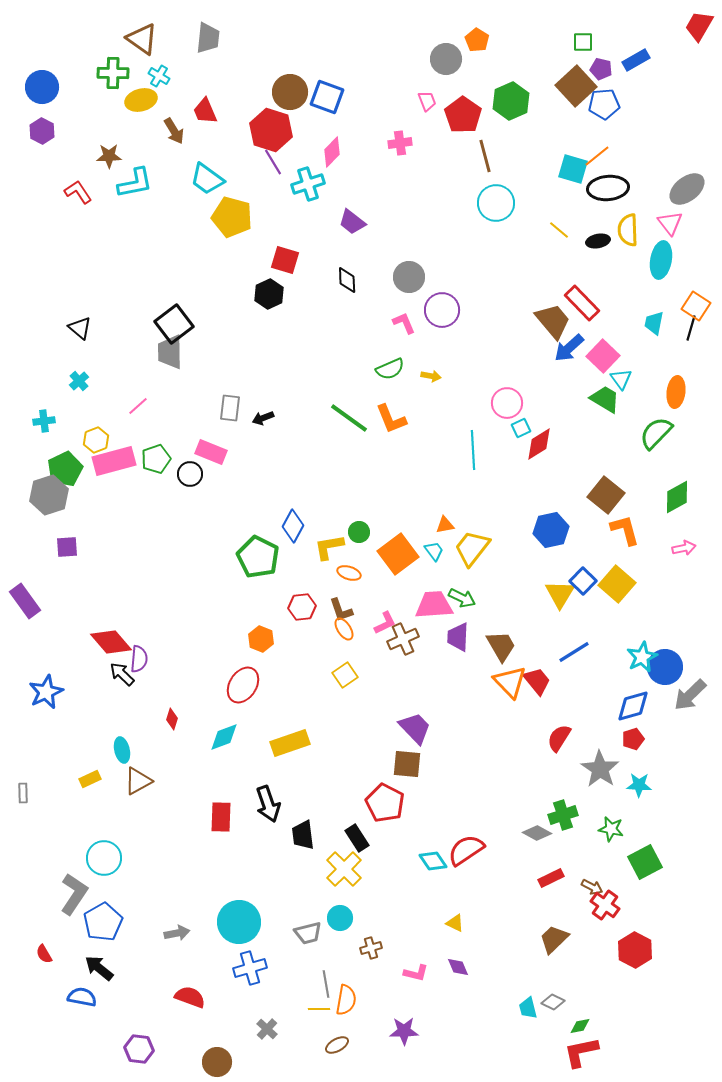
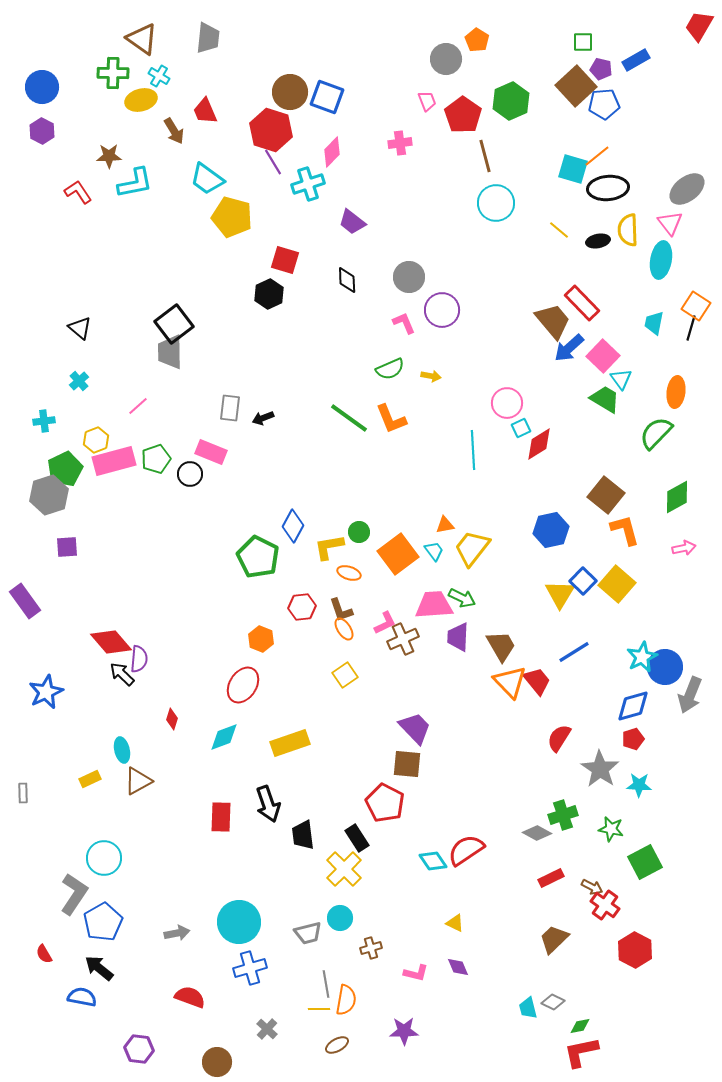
gray arrow at (690, 695): rotated 24 degrees counterclockwise
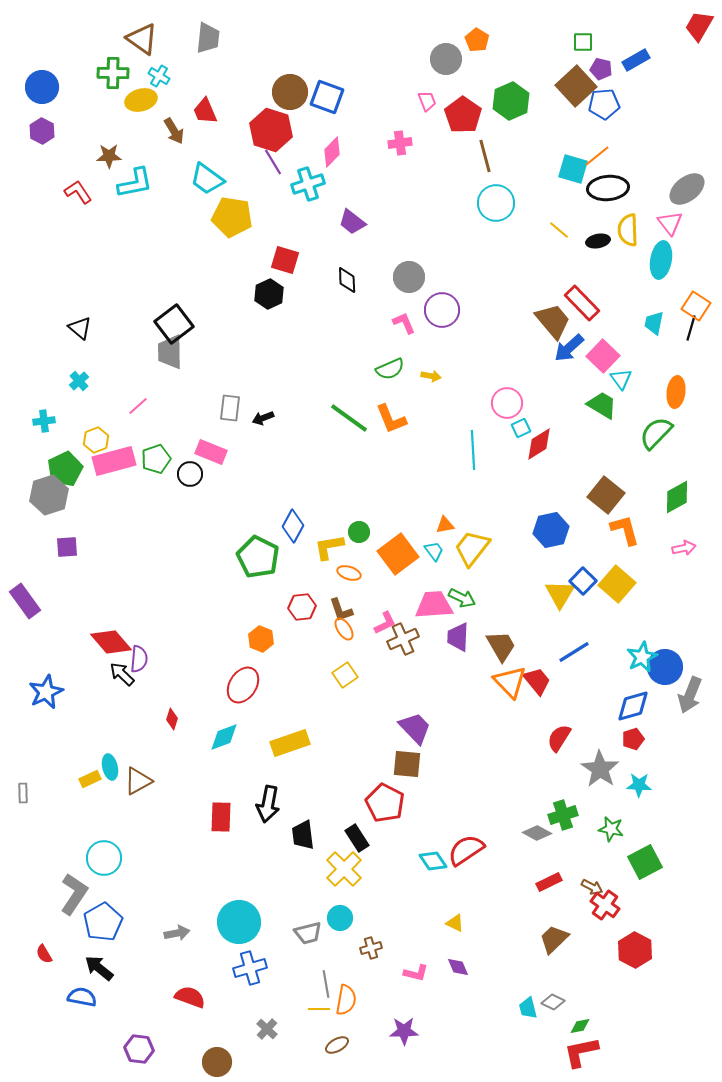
yellow pentagon at (232, 217): rotated 6 degrees counterclockwise
green trapezoid at (605, 399): moved 3 px left, 6 px down
cyan ellipse at (122, 750): moved 12 px left, 17 px down
black arrow at (268, 804): rotated 30 degrees clockwise
red rectangle at (551, 878): moved 2 px left, 4 px down
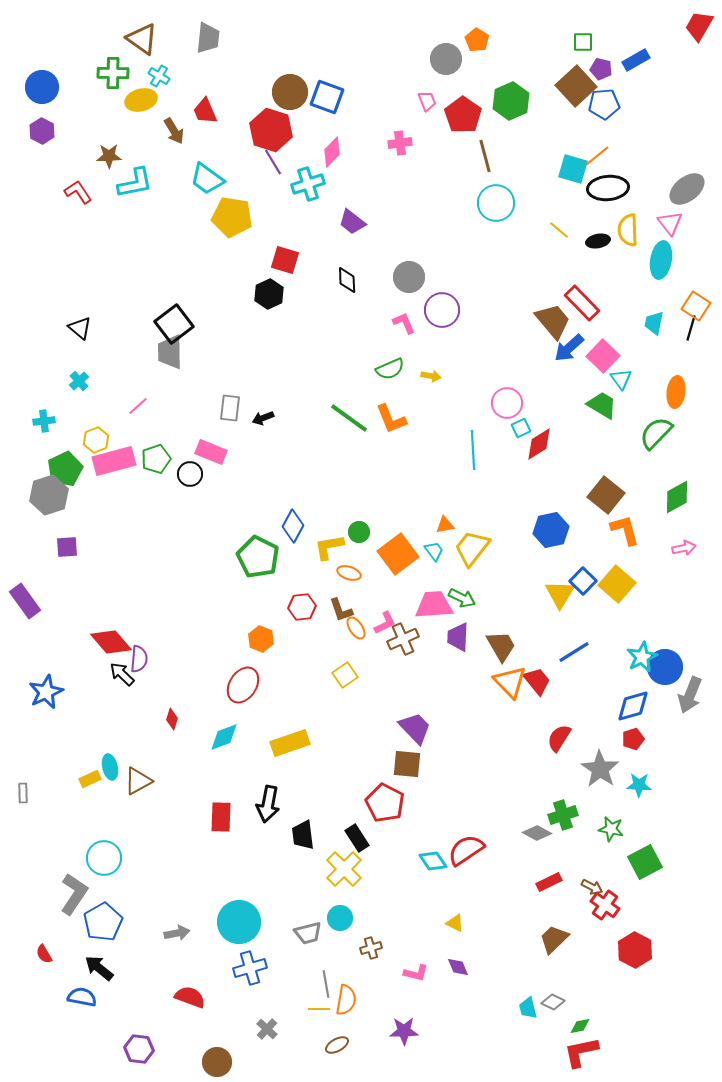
orange ellipse at (344, 629): moved 12 px right, 1 px up
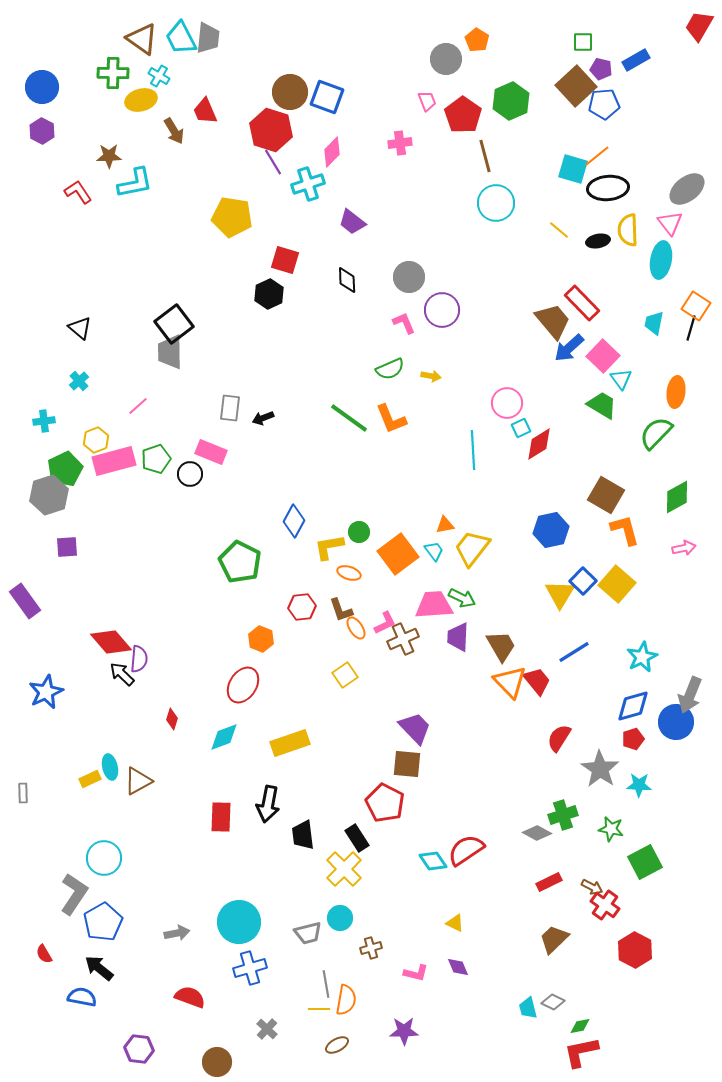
cyan trapezoid at (207, 179): moved 26 px left, 141 px up; rotated 27 degrees clockwise
brown square at (606, 495): rotated 9 degrees counterclockwise
blue diamond at (293, 526): moved 1 px right, 5 px up
green pentagon at (258, 557): moved 18 px left, 5 px down
blue circle at (665, 667): moved 11 px right, 55 px down
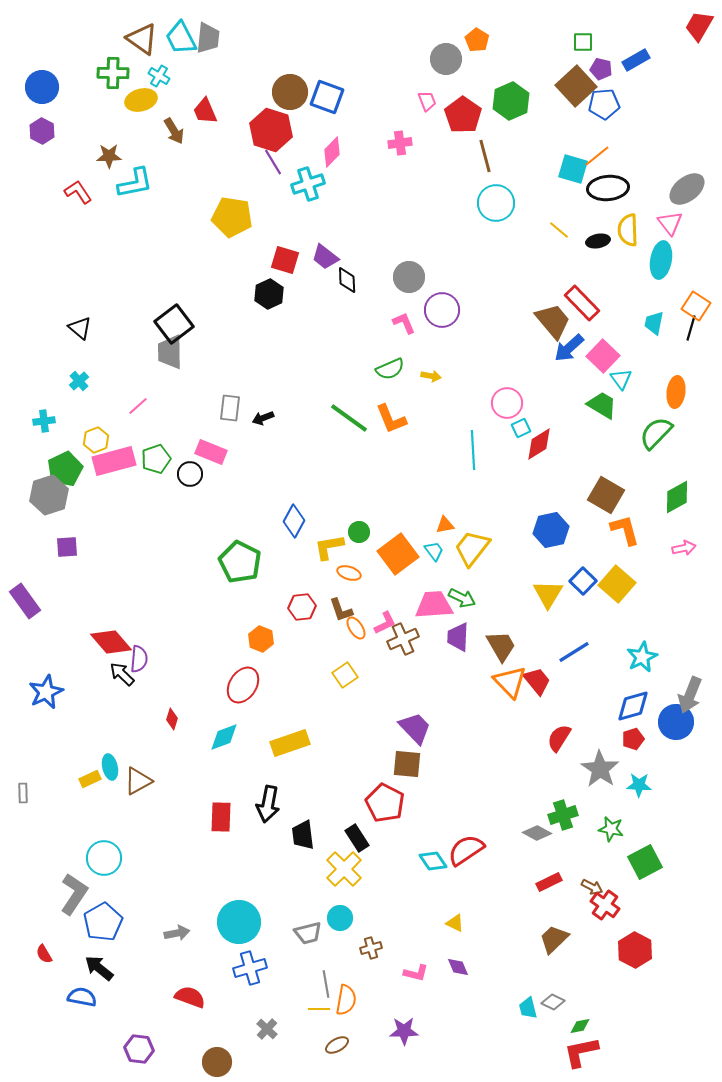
purple trapezoid at (352, 222): moved 27 px left, 35 px down
yellow triangle at (560, 594): moved 12 px left
